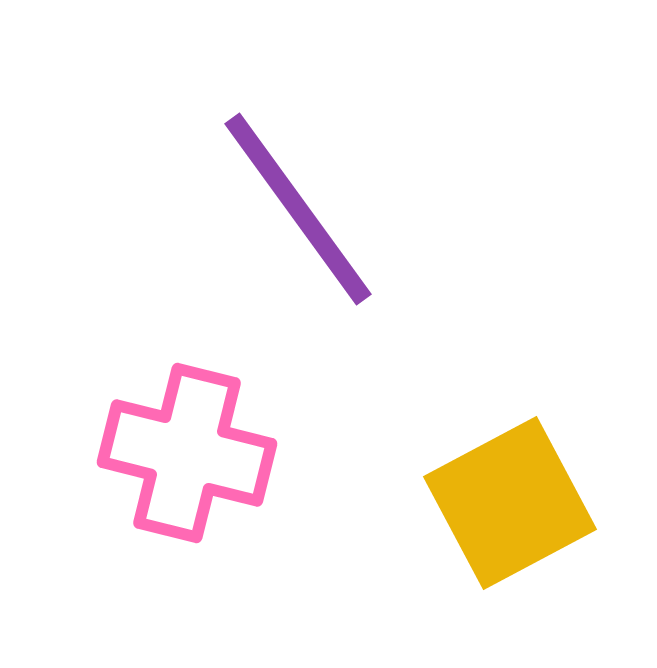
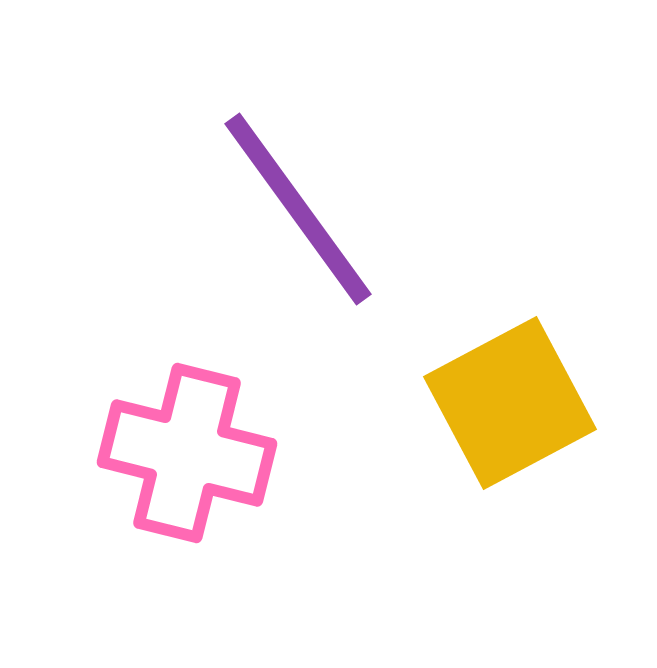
yellow square: moved 100 px up
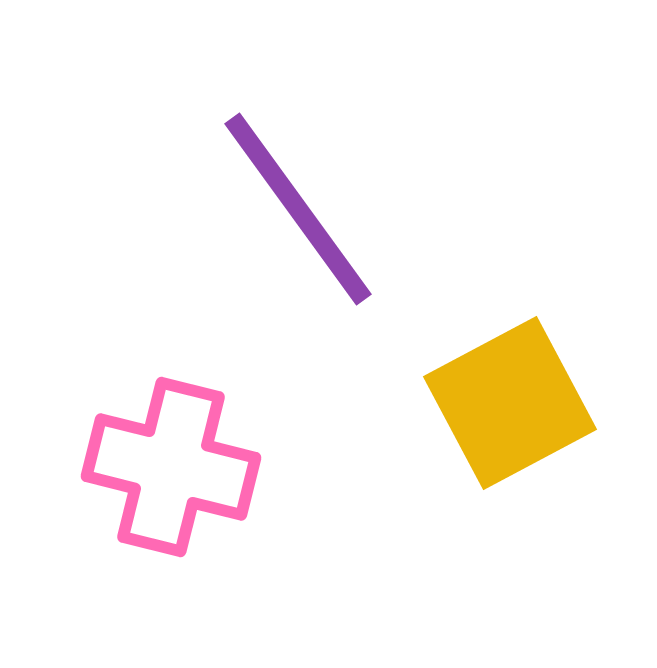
pink cross: moved 16 px left, 14 px down
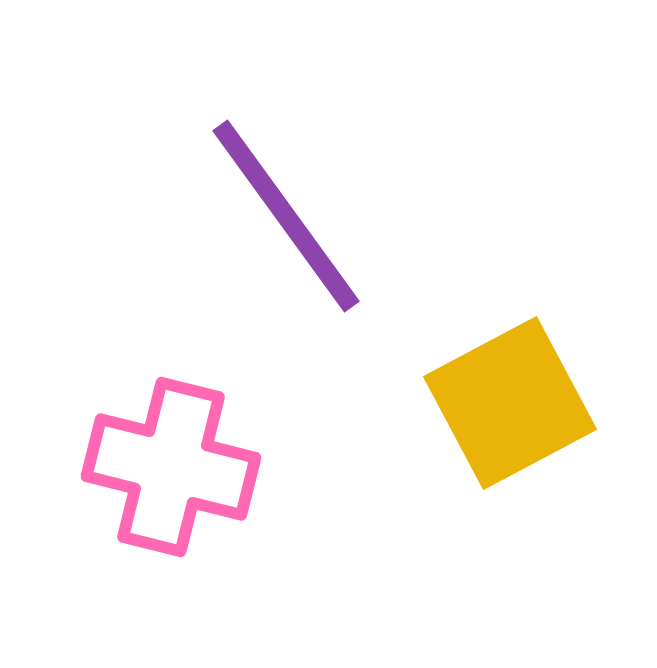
purple line: moved 12 px left, 7 px down
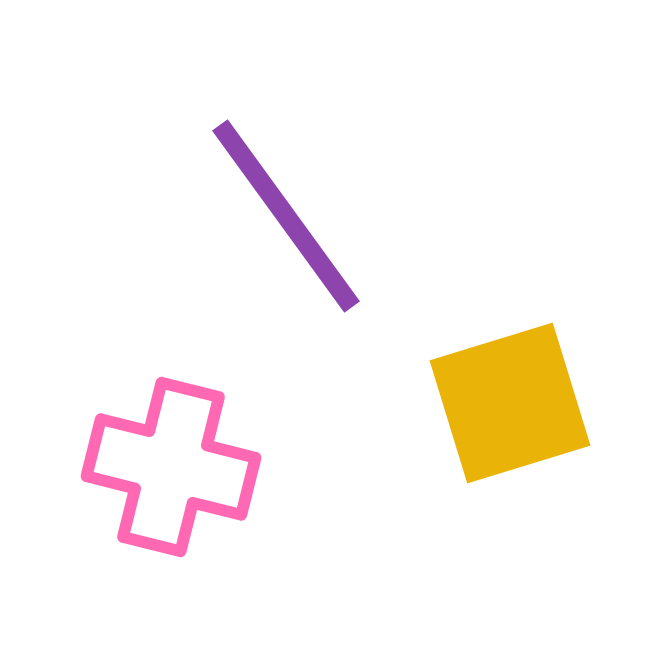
yellow square: rotated 11 degrees clockwise
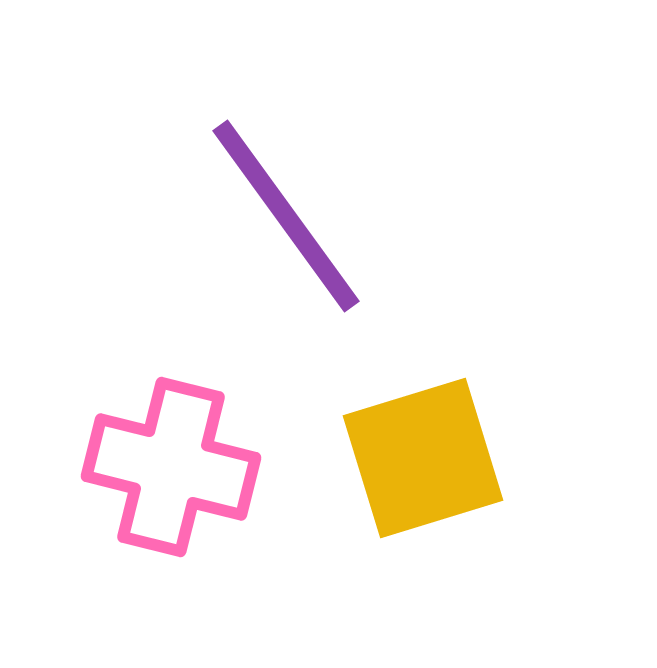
yellow square: moved 87 px left, 55 px down
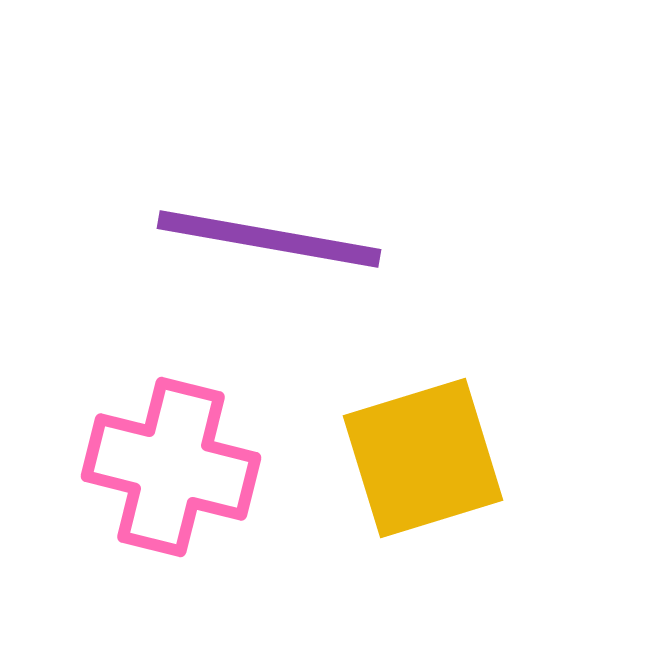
purple line: moved 17 px left, 23 px down; rotated 44 degrees counterclockwise
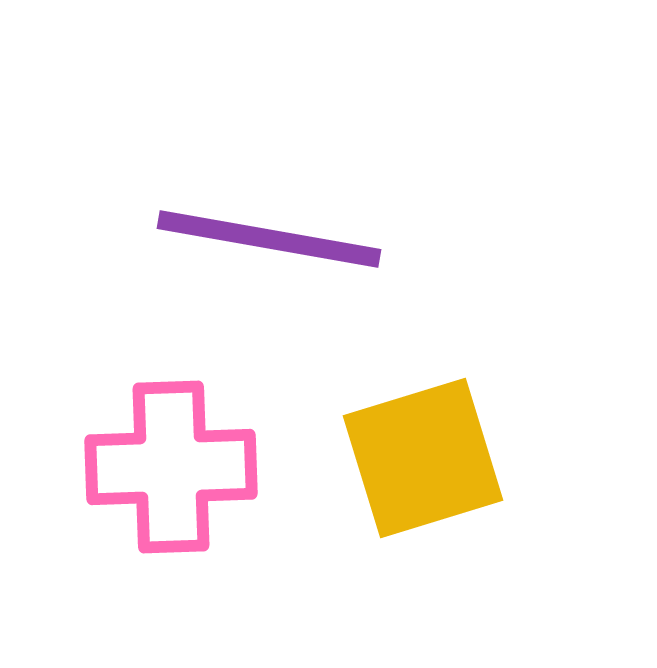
pink cross: rotated 16 degrees counterclockwise
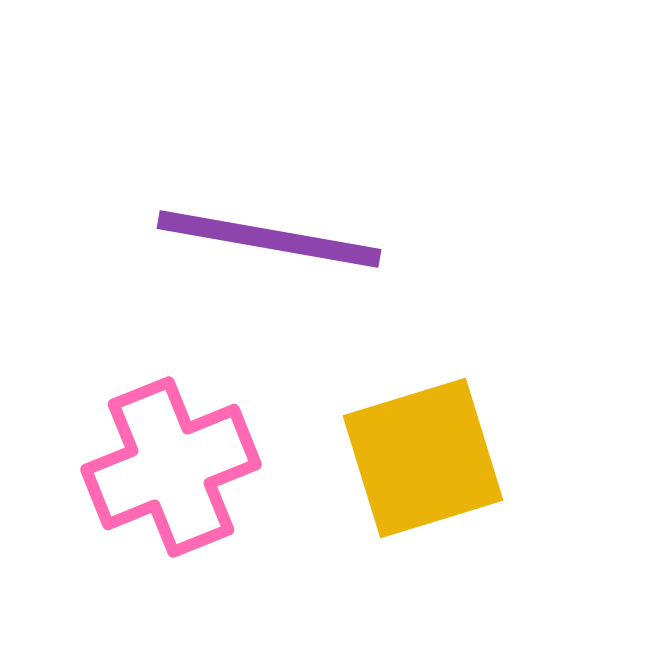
pink cross: rotated 20 degrees counterclockwise
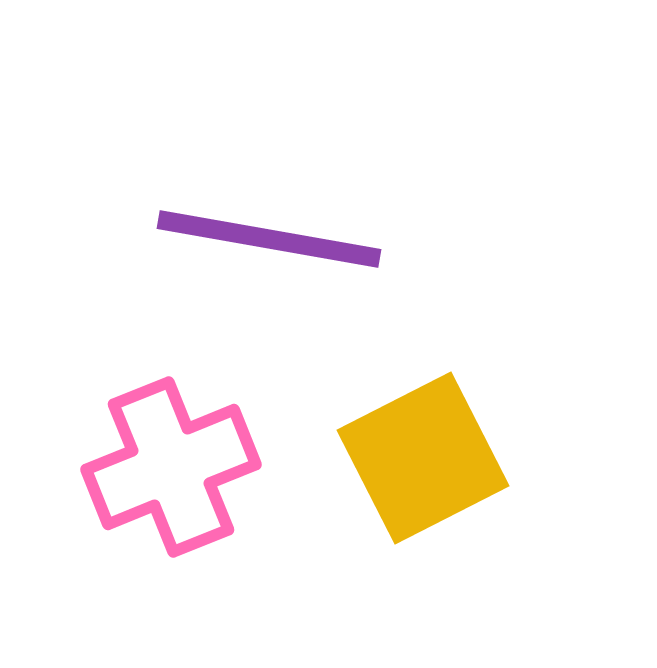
yellow square: rotated 10 degrees counterclockwise
